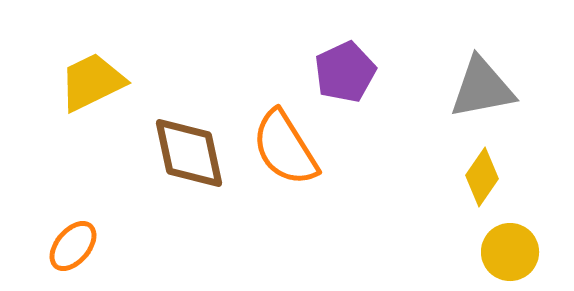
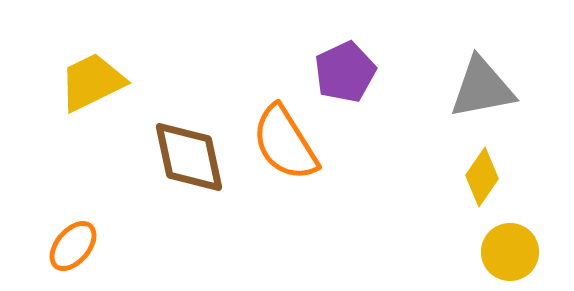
orange semicircle: moved 5 px up
brown diamond: moved 4 px down
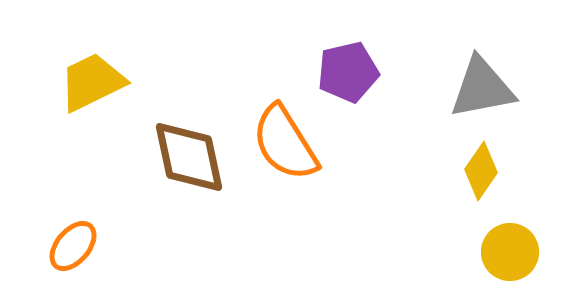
purple pentagon: moved 3 px right; rotated 12 degrees clockwise
yellow diamond: moved 1 px left, 6 px up
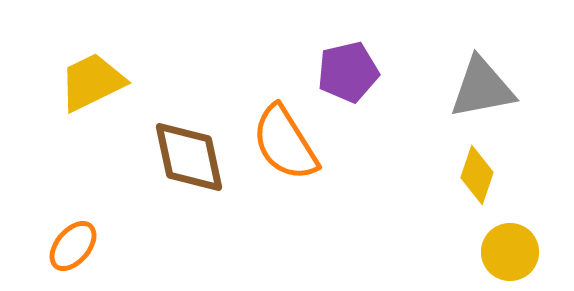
yellow diamond: moved 4 px left, 4 px down; rotated 16 degrees counterclockwise
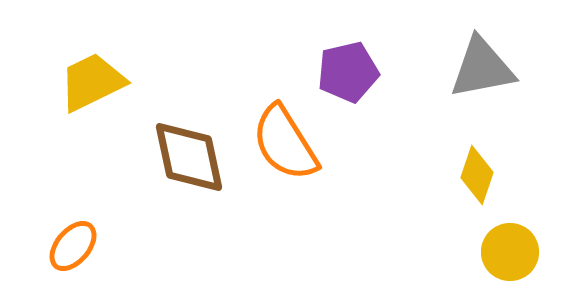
gray triangle: moved 20 px up
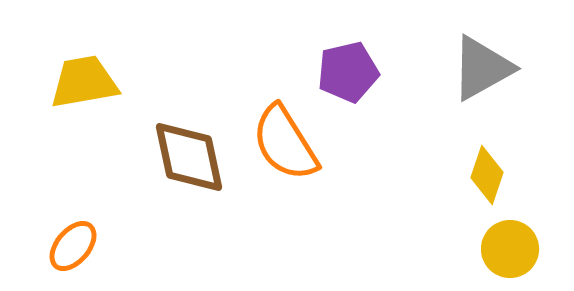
gray triangle: rotated 18 degrees counterclockwise
yellow trapezoid: moved 8 px left; rotated 16 degrees clockwise
yellow diamond: moved 10 px right
yellow circle: moved 3 px up
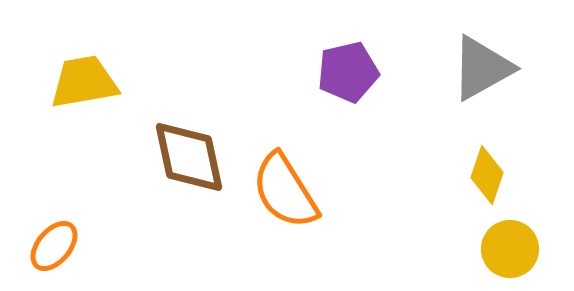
orange semicircle: moved 48 px down
orange ellipse: moved 19 px left
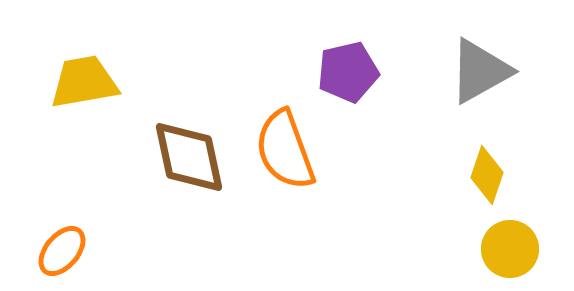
gray triangle: moved 2 px left, 3 px down
orange semicircle: moved 41 px up; rotated 12 degrees clockwise
orange ellipse: moved 8 px right, 5 px down
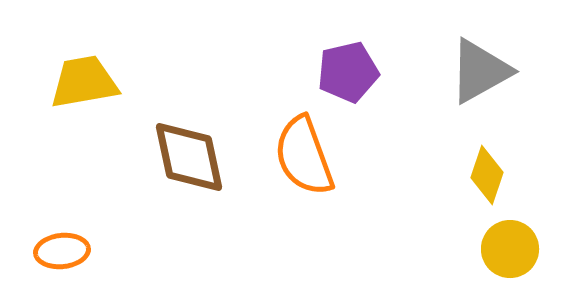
orange semicircle: moved 19 px right, 6 px down
orange ellipse: rotated 44 degrees clockwise
